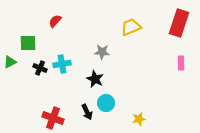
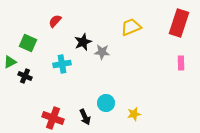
green square: rotated 24 degrees clockwise
black cross: moved 15 px left, 8 px down
black star: moved 12 px left, 37 px up; rotated 24 degrees clockwise
black arrow: moved 2 px left, 5 px down
yellow star: moved 5 px left, 5 px up
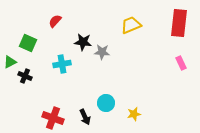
red rectangle: rotated 12 degrees counterclockwise
yellow trapezoid: moved 2 px up
black star: rotated 30 degrees clockwise
pink rectangle: rotated 24 degrees counterclockwise
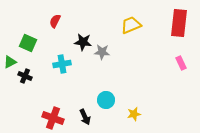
red semicircle: rotated 16 degrees counterclockwise
cyan circle: moved 3 px up
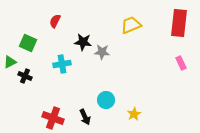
yellow star: rotated 16 degrees counterclockwise
